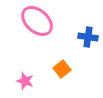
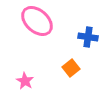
orange square: moved 9 px right, 1 px up
pink star: rotated 12 degrees clockwise
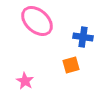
blue cross: moved 5 px left
orange square: moved 3 px up; rotated 24 degrees clockwise
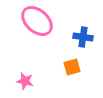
orange square: moved 1 px right, 2 px down
pink star: rotated 18 degrees counterclockwise
